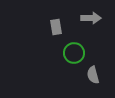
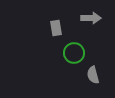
gray rectangle: moved 1 px down
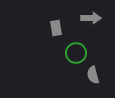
green circle: moved 2 px right
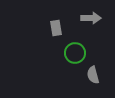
green circle: moved 1 px left
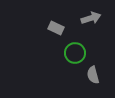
gray arrow: rotated 18 degrees counterclockwise
gray rectangle: rotated 56 degrees counterclockwise
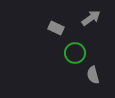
gray arrow: rotated 18 degrees counterclockwise
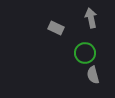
gray arrow: rotated 66 degrees counterclockwise
green circle: moved 10 px right
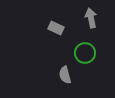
gray semicircle: moved 28 px left
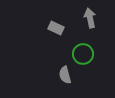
gray arrow: moved 1 px left
green circle: moved 2 px left, 1 px down
